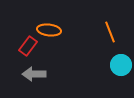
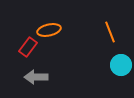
orange ellipse: rotated 20 degrees counterclockwise
red rectangle: moved 1 px down
gray arrow: moved 2 px right, 3 px down
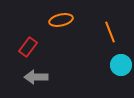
orange ellipse: moved 12 px right, 10 px up
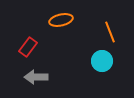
cyan circle: moved 19 px left, 4 px up
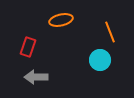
red rectangle: rotated 18 degrees counterclockwise
cyan circle: moved 2 px left, 1 px up
